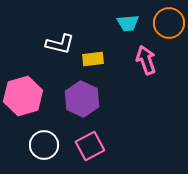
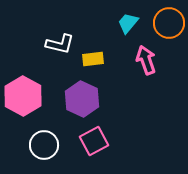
cyan trapezoid: rotated 135 degrees clockwise
pink hexagon: rotated 15 degrees counterclockwise
pink square: moved 4 px right, 5 px up
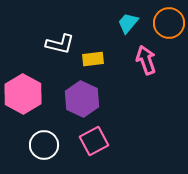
pink hexagon: moved 2 px up
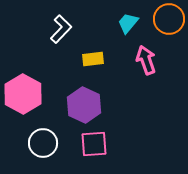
orange circle: moved 4 px up
white L-shape: moved 1 px right, 15 px up; rotated 60 degrees counterclockwise
purple hexagon: moved 2 px right, 6 px down
pink square: moved 3 px down; rotated 24 degrees clockwise
white circle: moved 1 px left, 2 px up
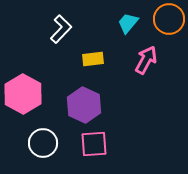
pink arrow: rotated 48 degrees clockwise
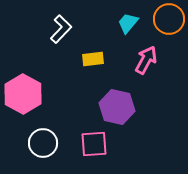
purple hexagon: moved 33 px right, 2 px down; rotated 12 degrees counterclockwise
